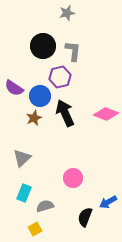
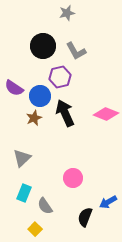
gray L-shape: moved 3 px right; rotated 145 degrees clockwise
gray semicircle: rotated 108 degrees counterclockwise
yellow square: rotated 16 degrees counterclockwise
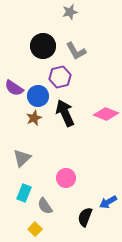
gray star: moved 3 px right, 1 px up
blue circle: moved 2 px left
pink circle: moved 7 px left
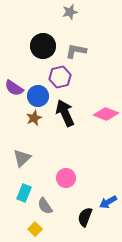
gray L-shape: rotated 130 degrees clockwise
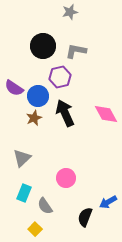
pink diamond: rotated 40 degrees clockwise
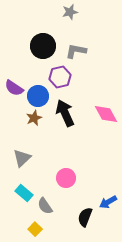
cyan rectangle: rotated 72 degrees counterclockwise
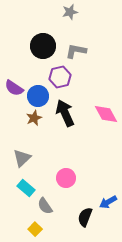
cyan rectangle: moved 2 px right, 5 px up
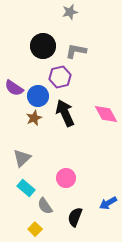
blue arrow: moved 1 px down
black semicircle: moved 10 px left
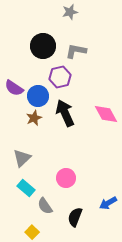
yellow square: moved 3 px left, 3 px down
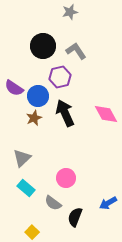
gray L-shape: rotated 45 degrees clockwise
gray semicircle: moved 8 px right, 3 px up; rotated 18 degrees counterclockwise
